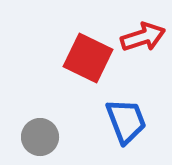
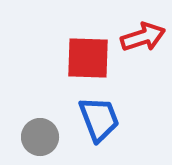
red square: rotated 24 degrees counterclockwise
blue trapezoid: moved 27 px left, 2 px up
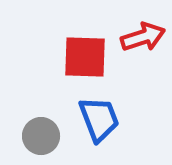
red square: moved 3 px left, 1 px up
gray circle: moved 1 px right, 1 px up
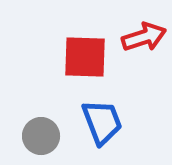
red arrow: moved 1 px right
blue trapezoid: moved 3 px right, 3 px down
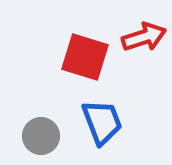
red square: rotated 15 degrees clockwise
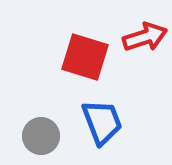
red arrow: moved 1 px right
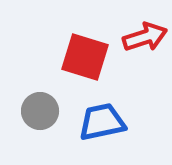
blue trapezoid: rotated 81 degrees counterclockwise
gray circle: moved 1 px left, 25 px up
